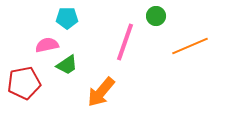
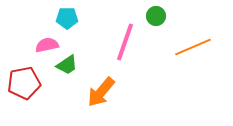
orange line: moved 3 px right, 1 px down
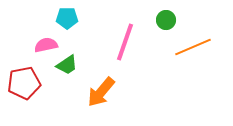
green circle: moved 10 px right, 4 px down
pink semicircle: moved 1 px left
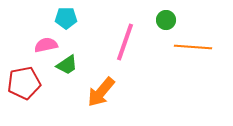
cyan pentagon: moved 1 px left
orange line: rotated 27 degrees clockwise
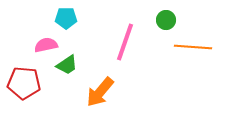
red pentagon: rotated 16 degrees clockwise
orange arrow: moved 1 px left
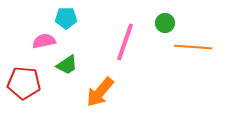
green circle: moved 1 px left, 3 px down
pink semicircle: moved 2 px left, 4 px up
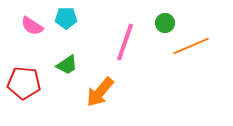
pink semicircle: moved 12 px left, 15 px up; rotated 135 degrees counterclockwise
orange line: moved 2 px left, 1 px up; rotated 27 degrees counterclockwise
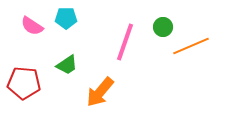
green circle: moved 2 px left, 4 px down
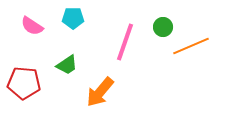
cyan pentagon: moved 7 px right
